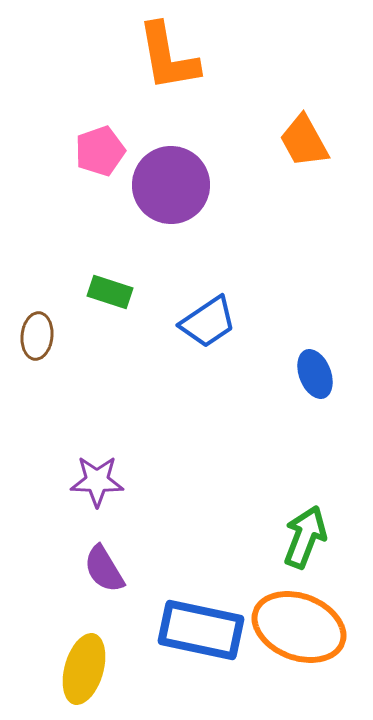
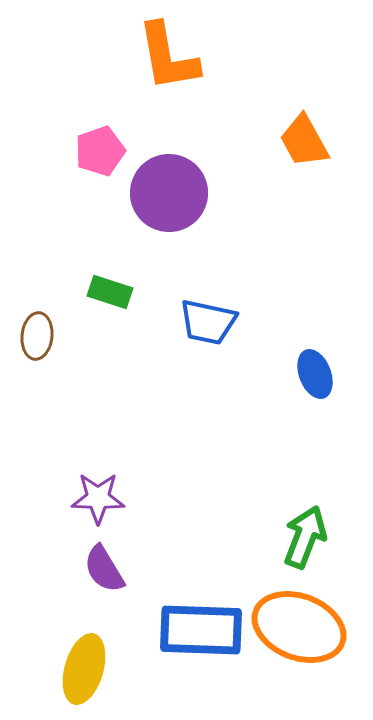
purple circle: moved 2 px left, 8 px down
blue trapezoid: rotated 46 degrees clockwise
purple star: moved 1 px right, 17 px down
blue rectangle: rotated 10 degrees counterclockwise
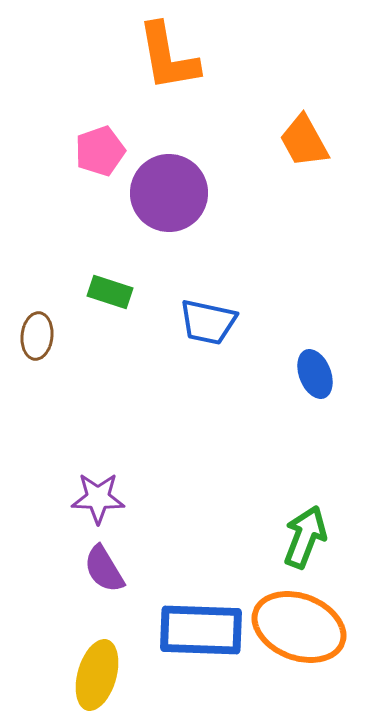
yellow ellipse: moved 13 px right, 6 px down
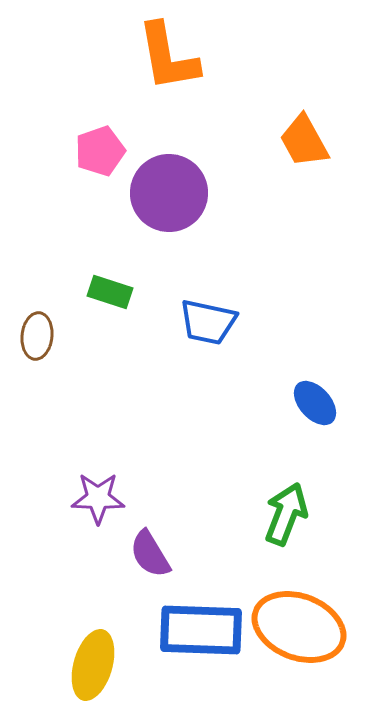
blue ellipse: moved 29 px down; rotated 21 degrees counterclockwise
green arrow: moved 19 px left, 23 px up
purple semicircle: moved 46 px right, 15 px up
yellow ellipse: moved 4 px left, 10 px up
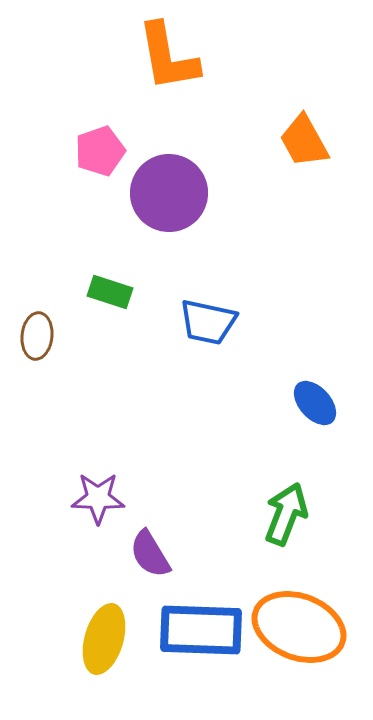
yellow ellipse: moved 11 px right, 26 px up
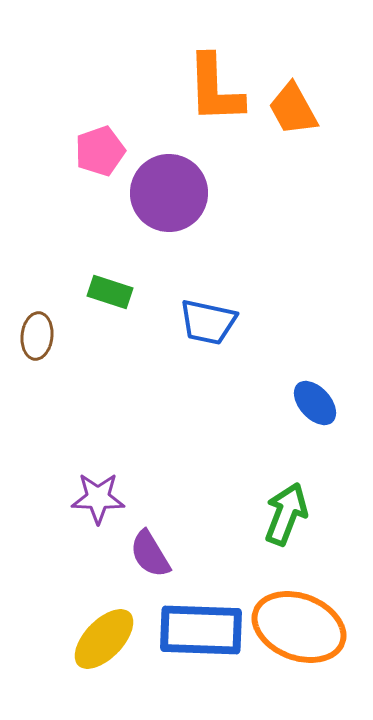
orange L-shape: moved 47 px right, 32 px down; rotated 8 degrees clockwise
orange trapezoid: moved 11 px left, 32 px up
yellow ellipse: rotated 28 degrees clockwise
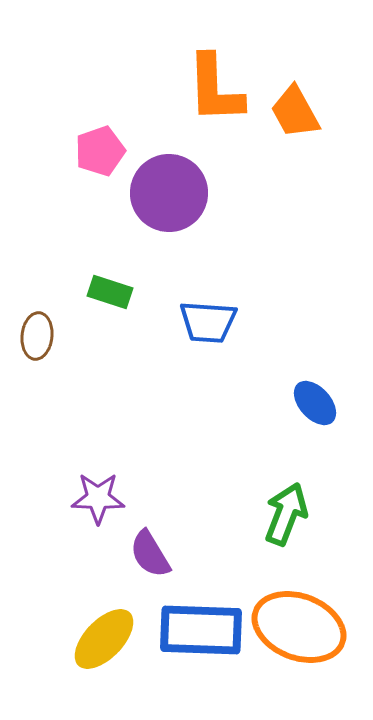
orange trapezoid: moved 2 px right, 3 px down
blue trapezoid: rotated 8 degrees counterclockwise
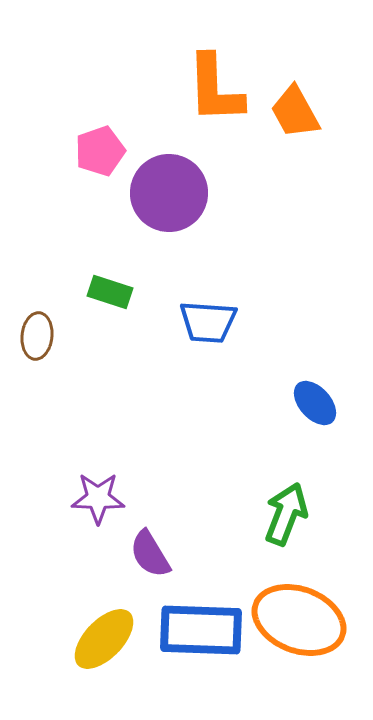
orange ellipse: moved 7 px up
